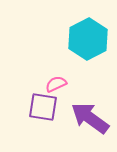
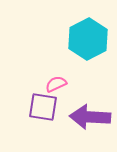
purple arrow: moved 1 px up; rotated 33 degrees counterclockwise
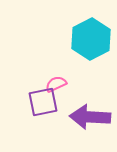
cyan hexagon: moved 3 px right
purple square: moved 5 px up; rotated 20 degrees counterclockwise
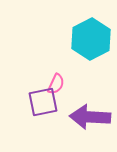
pink semicircle: rotated 140 degrees clockwise
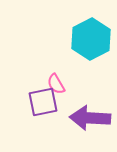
pink semicircle: rotated 125 degrees clockwise
purple arrow: moved 1 px down
